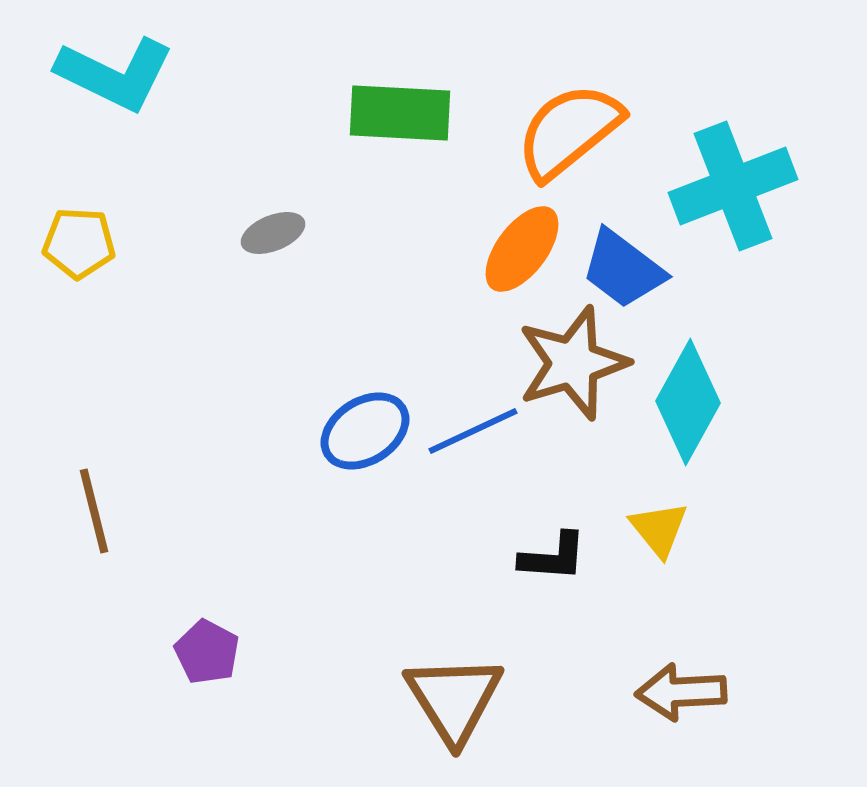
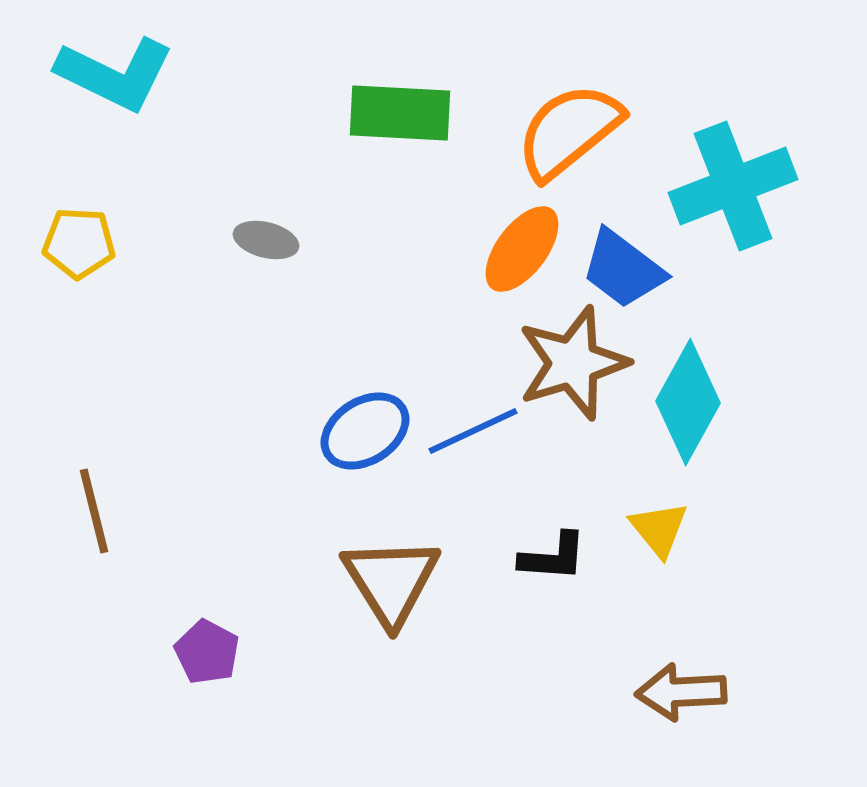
gray ellipse: moved 7 px left, 7 px down; rotated 36 degrees clockwise
brown triangle: moved 63 px left, 118 px up
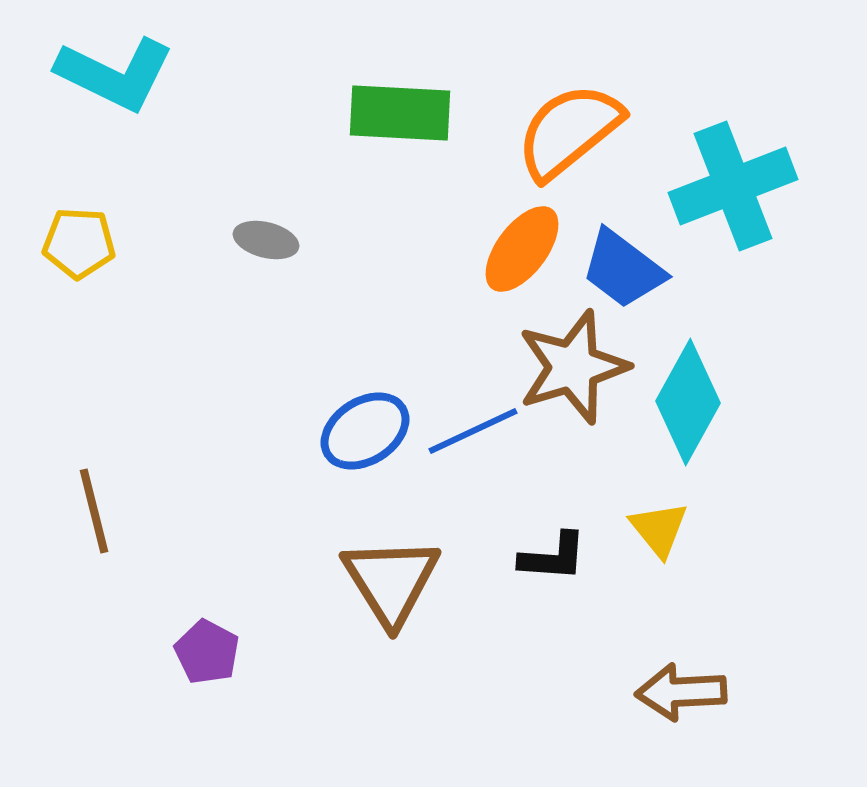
brown star: moved 4 px down
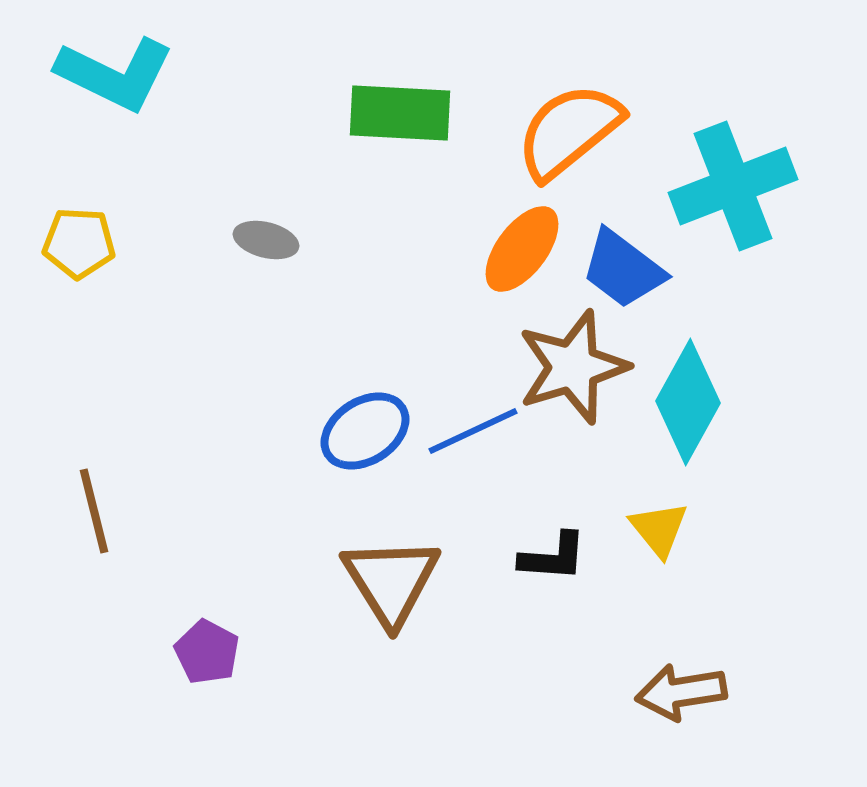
brown arrow: rotated 6 degrees counterclockwise
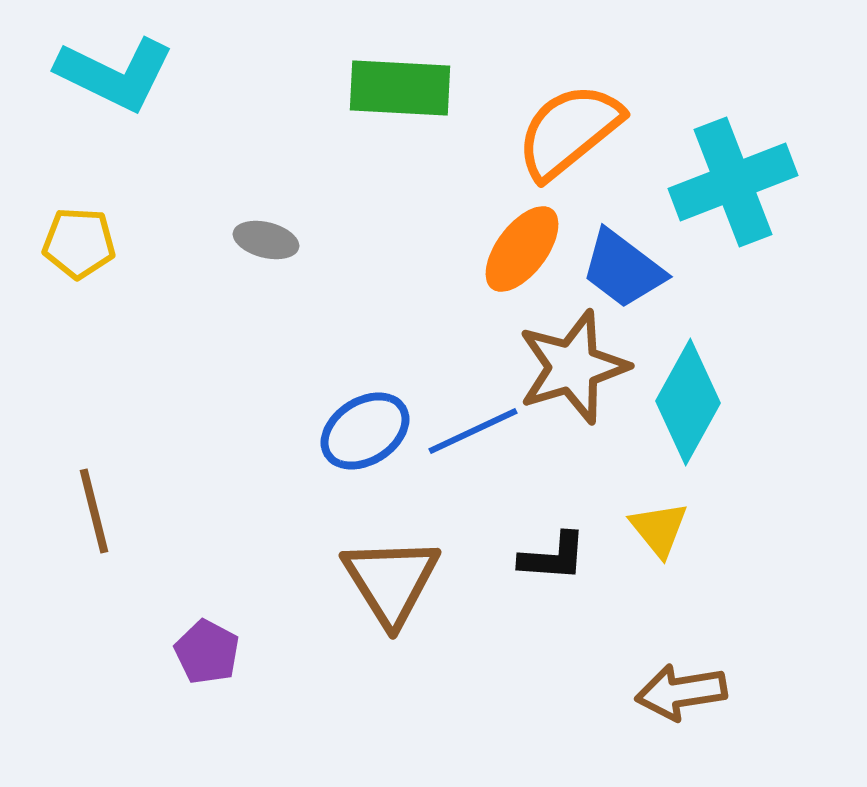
green rectangle: moved 25 px up
cyan cross: moved 4 px up
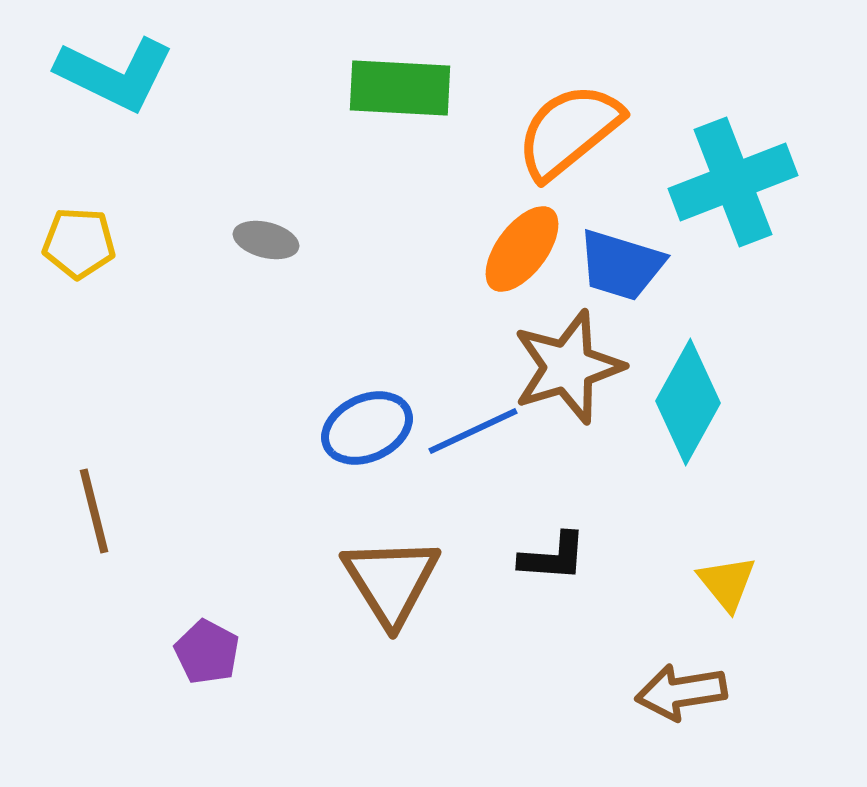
blue trapezoid: moved 2 px left, 4 px up; rotated 20 degrees counterclockwise
brown star: moved 5 px left
blue ellipse: moved 2 px right, 3 px up; rotated 8 degrees clockwise
yellow triangle: moved 68 px right, 54 px down
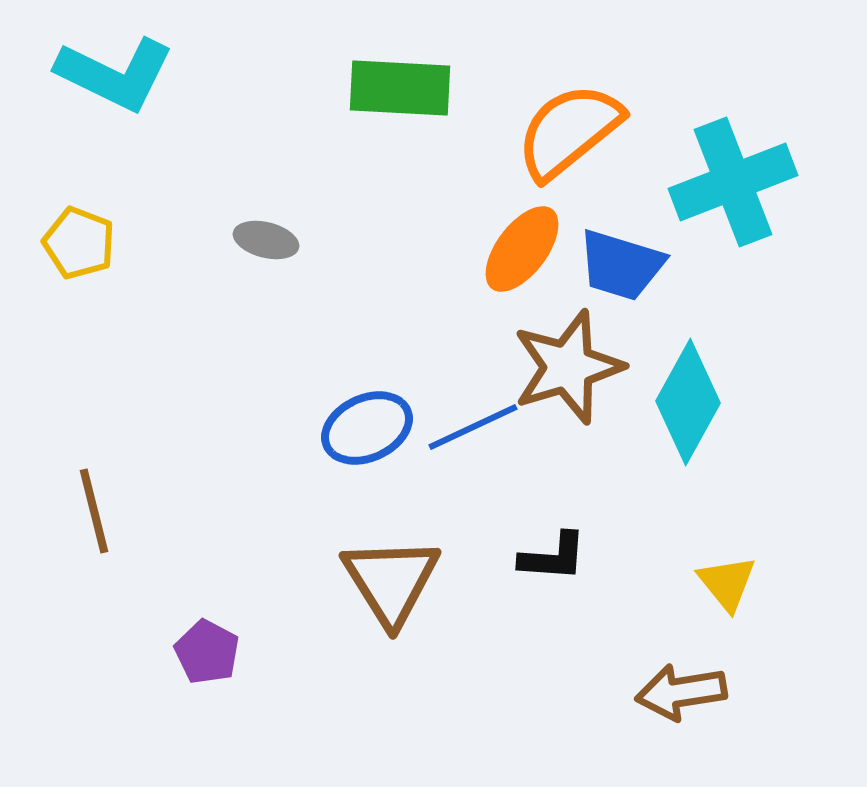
yellow pentagon: rotated 18 degrees clockwise
blue line: moved 4 px up
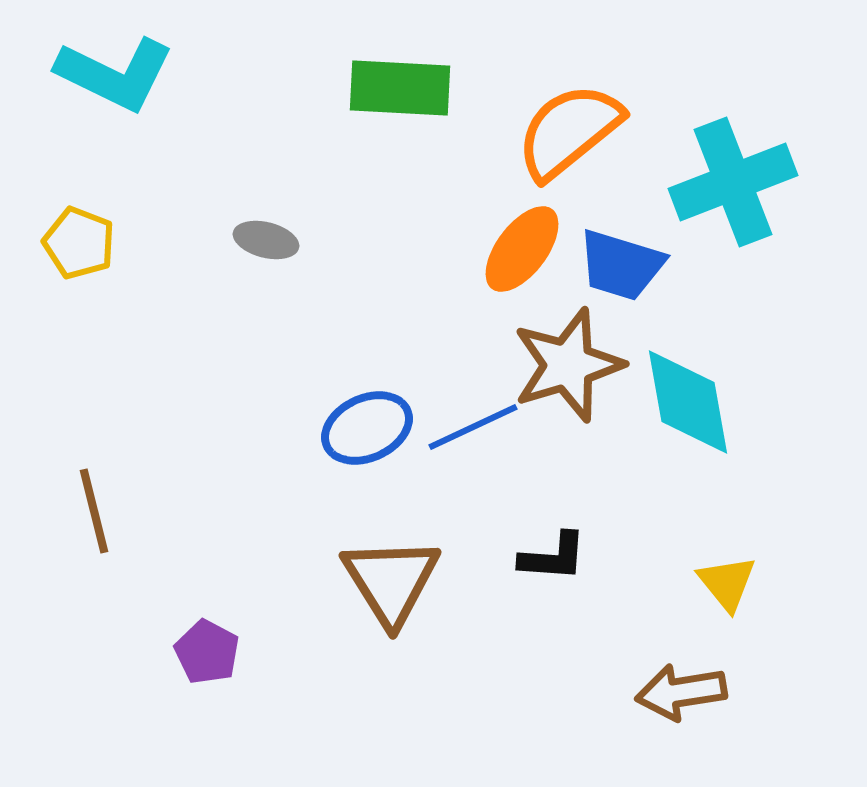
brown star: moved 2 px up
cyan diamond: rotated 39 degrees counterclockwise
